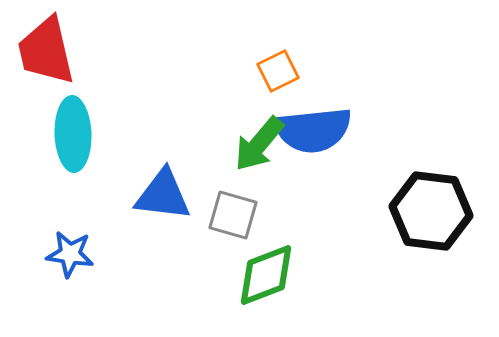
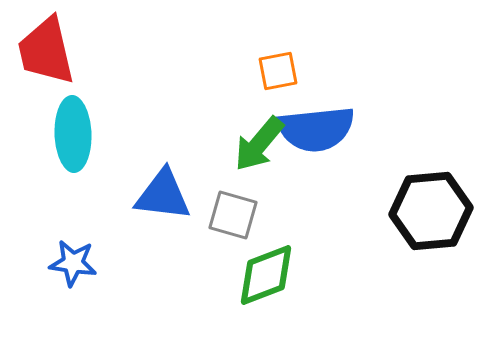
orange square: rotated 15 degrees clockwise
blue semicircle: moved 3 px right, 1 px up
black hexagon: rotated 12 degrees counterclockwise
blue star: moved 3 px right, 9 px down
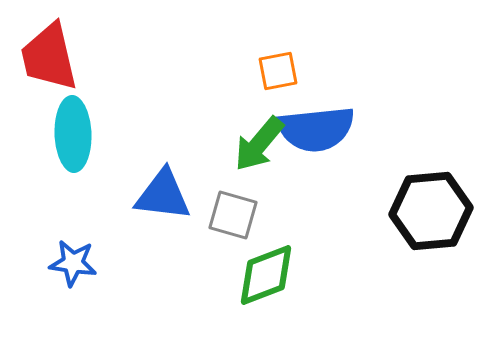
red trapezoid: moved 3 px right, 6 px down
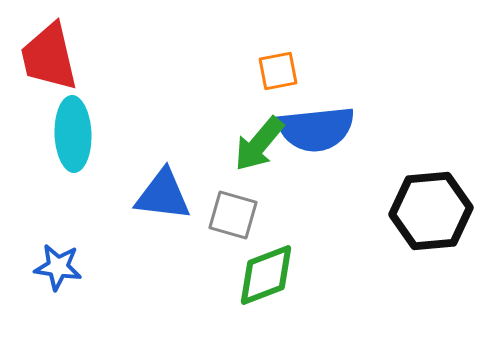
blue star: moved 15 px left, 4 px down
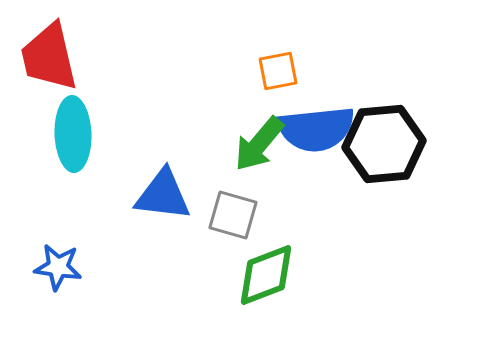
black hexagon: moved 47 px left, 67 px up
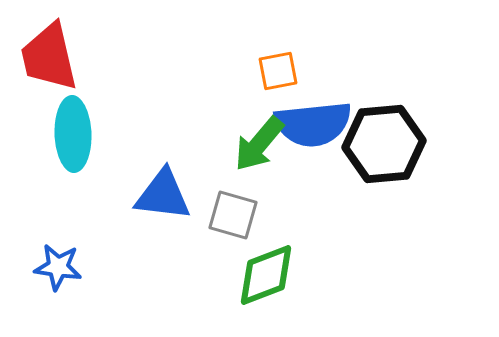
blue semicircle: moved 3 px left, 5 px up
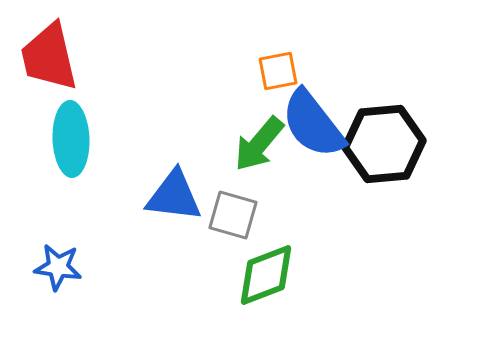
blue semicircle: rotated 58 degrees clockwise
cyan ellipse: moved 2 px left, 5 px down
blue triangle: moved 11 px right, 1 px down
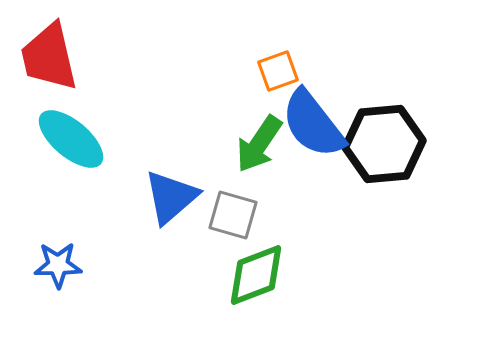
orange square: rotated 9 degrees counterclockwise
cyan ellipse: rotated 48 degrees counterclockwise
green arrow: rotated 6 degrees counterclockwise
blue triangle: moved 3 px left, 1 px down; rotated 48 degrees counterclockwise
blue star: moved 2 px up; rotated 9 degrees counterclockwise
green diamond: moved 10 px left
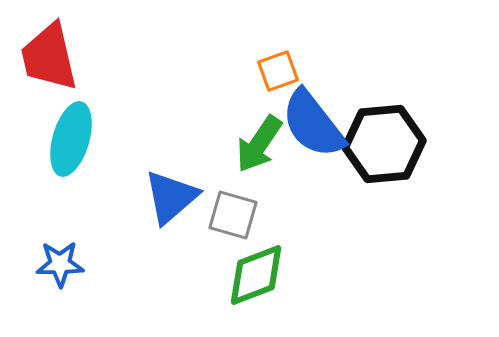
cyan ellipse: rotated 66 degrees clockwise
blue star: moved 2 px right, 1 px up
